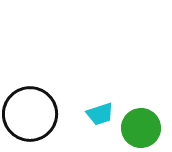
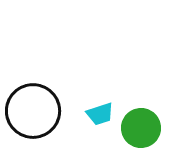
black circle: moved 3 px right, 3 px up
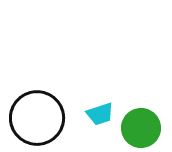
black circle: moved 4 px right, 7 px down
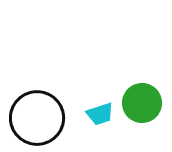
green circle: moved 1 px right, 25 px up
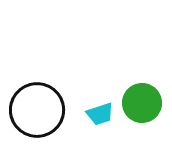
black circle: moved 8 px up
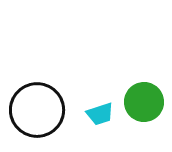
green circle: moved 2 px right, 1 px up
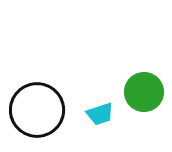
green circle: moved 10 px up
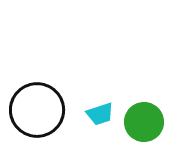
green circle: moved 30 px down
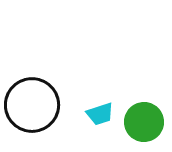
black circle: moved 5 px left, 5 px up
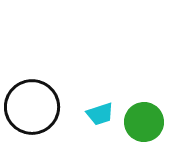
black circle: moved 2 px down
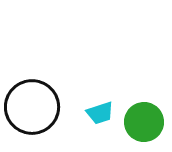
cyan trapezoid: moved 1 px up
